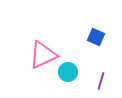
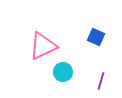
pink triangle: moved 9 px up
cyan circle: moved 5 px left
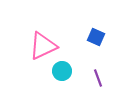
cyan circle: moved 1 px left, 1 px up
purple line: moved 3 px left, 3 px up; rotated 36 degrees counterclockwise
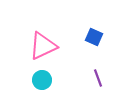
blue square: moved 2 px left
cyan circle: moved 20 px left, 9 px down
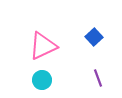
blue square: rotated 24 degrees clockwise
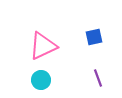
blue square: rotated 30 degrees clockwise
cyan circle: moved 1 px left
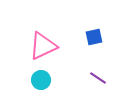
purple line: rotated 36 degrees counterclockwise
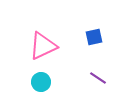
cyan circle: moved 2 px down
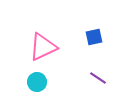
pink triangle: moved 1 px down
cyan circle: moved 4 px left
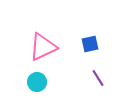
blue square: moved 4 px left, 7 px down
purple line: rotated 24 degrees clockwise
